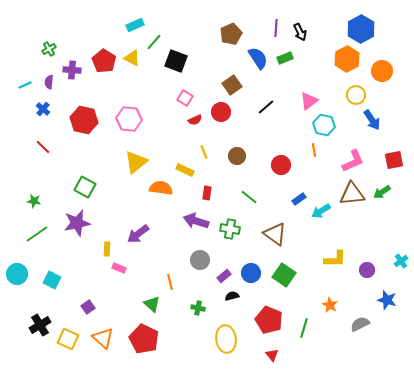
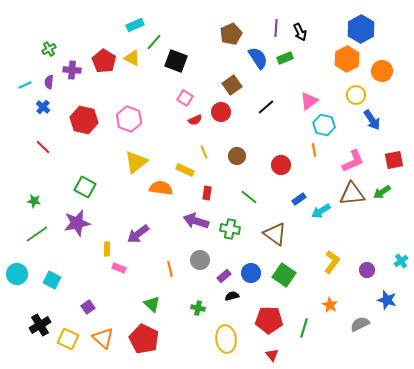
blue cross at (43, 109): moved 2 px up
pink hexagon at (129, 119): rotated 15 degrees clockwise
yellow L-shape at (335, 259): moved 3 px left, 3 px down; rotated 55 degrees counterclockwise
orange line at (170, 282): moved 13 px up
red pentagon at (269, 320): rotated 20 degrees counterclockwise
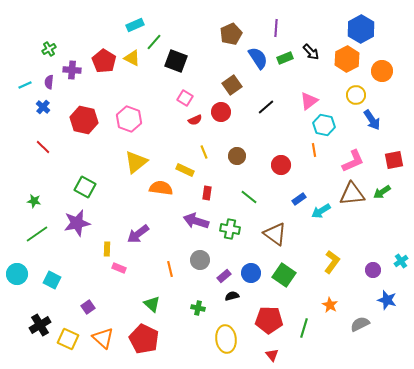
black arrow at (300, 32): moved 11 px right, 20 px down; rotated 18 degrees counterclockwise
purple circle at (367, 270): moved 6 px right
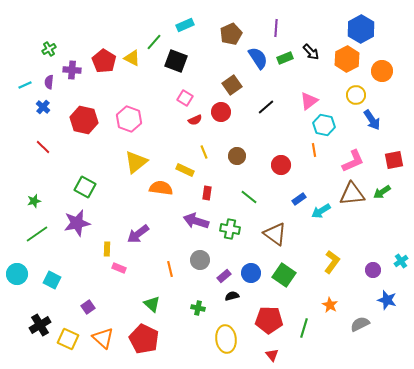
cyan rectangle at (135, 25): moved 50 px right
green star at (34, 201): rotated 24 degrees counterclockwise
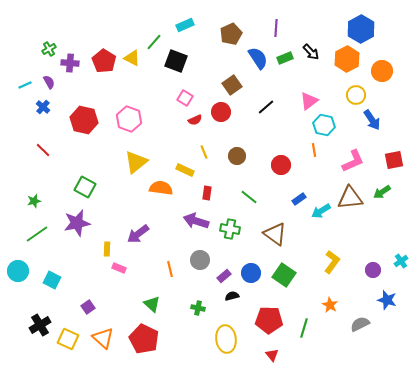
purple cross at (72, 70): moved 2 px left, 7 px up
purple semicircle at (49, 82): rotated 144 degrees clockwise
red line at (43, 147): moved 3 px down
brown triangle at (352, 194): moved 2 px left, 4 px down
cyan circle at (17, 274): moved 1 px right, 3 px up
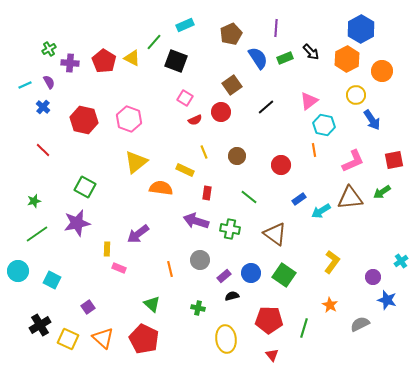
purple circle at (373, 270): moved 7 px down
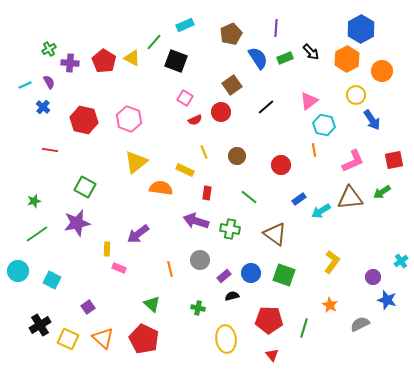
red line at (43, 150): moved 7 px right; rotated 35 degrees counterclockwise
green square at (284, 275): rotated 15 degrees counterclockwise
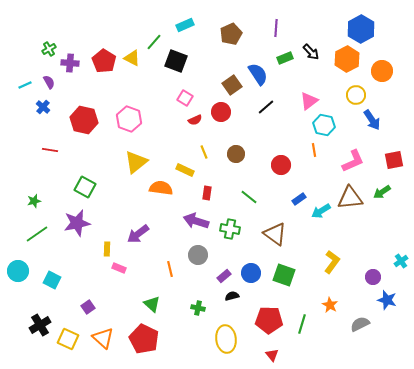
blue semicircle at (258, 58): moved 16 px down
brown circle at (237, 156): moved 1 px left, 2 px up
gray circle at (200, 260): moved 2 px left, 5 px up
green line at (304, 328): moved 2 px left, 4 px up
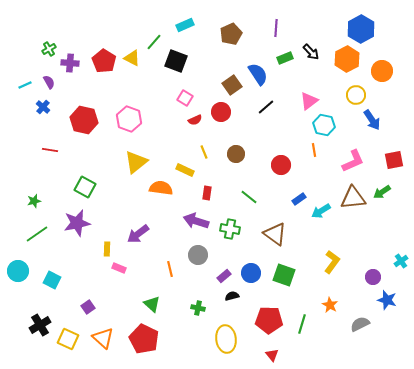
brown triangle at (350, 198): moved 3 px right
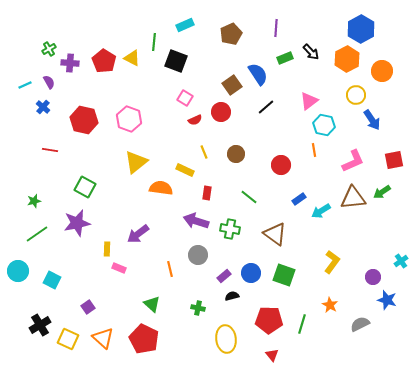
green line at (154, 42): rotated 36 degrees counterclockwise
